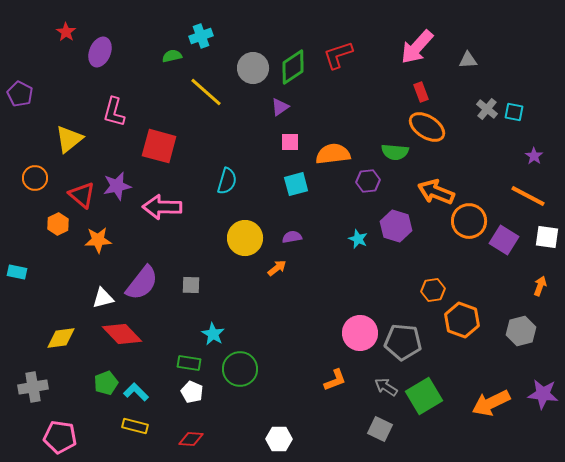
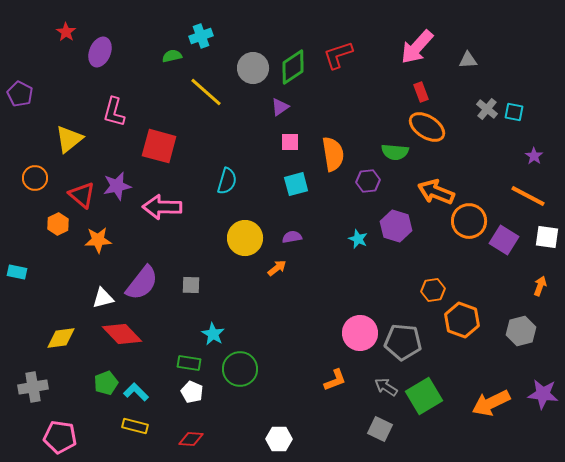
orange semicircle at (333, 154): rotated 88 degrees clockwise
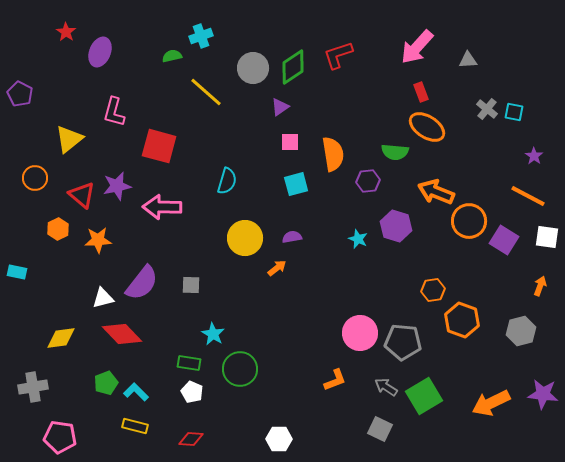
orange hexagon at (58, 224): moved 5 px down
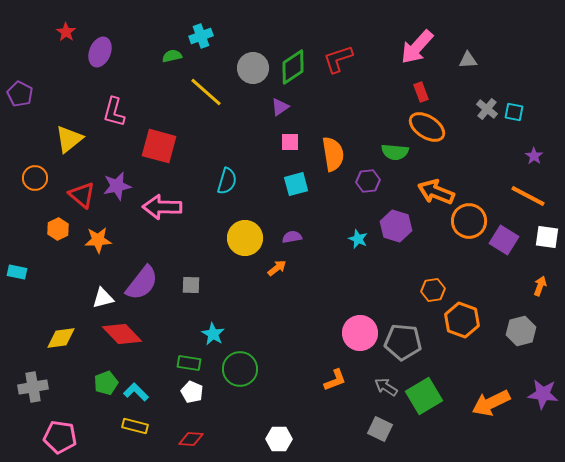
red L-shape at (338, 55): moved 4 px down
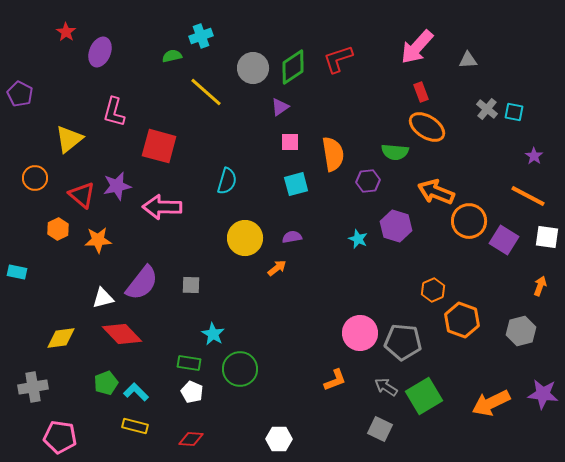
orange hexagon at (433, 290): rotated 15 degrees counterclockwise
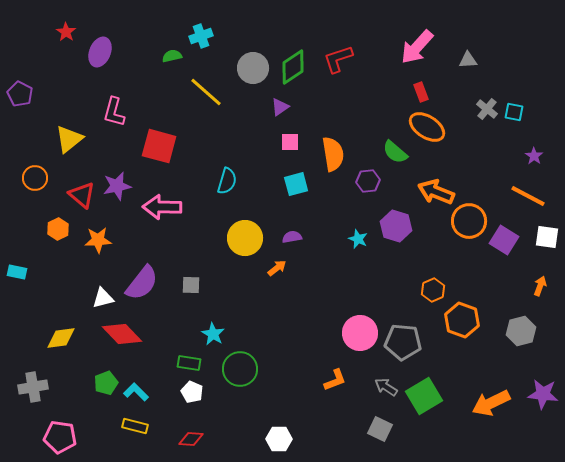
green semicircle at (395, 152): rotated 36 degrees clockwise
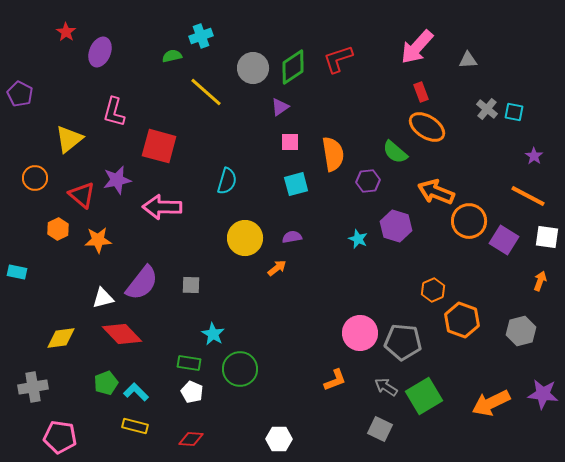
purple star at (117, 186): moved 6 px up
orange arrow at (540, 286): moved 5 px up
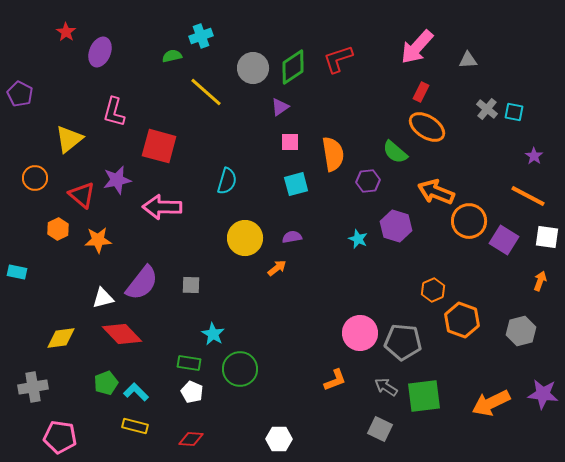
red rectangle at (421, 92): rotated 48 degrees clockwise
green square at (424, 396): rotated 24 degrees clockwise
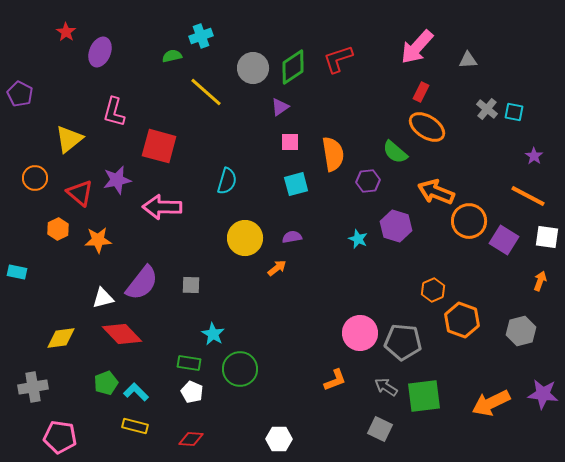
red triangle at (82, 195): moved 2 px left, 2 px up
